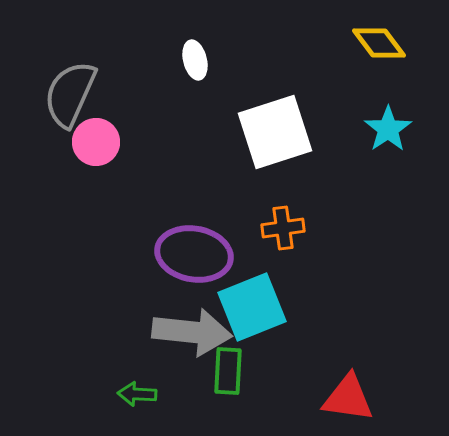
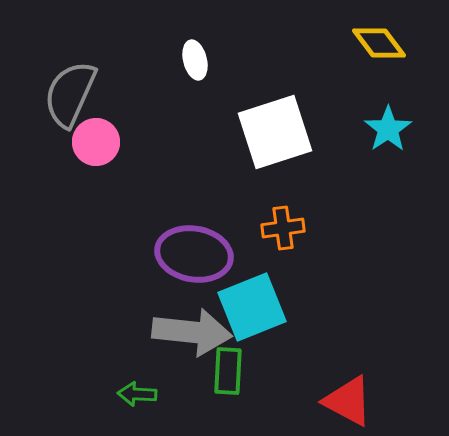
red triangle: moved 3 px down; rotated 20 degrees clockwise
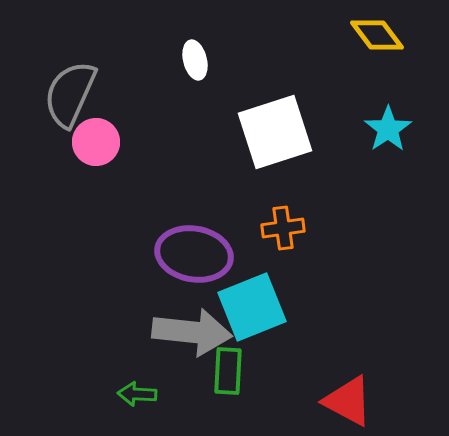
yellow diamond: moved 2 px left, 8 px up
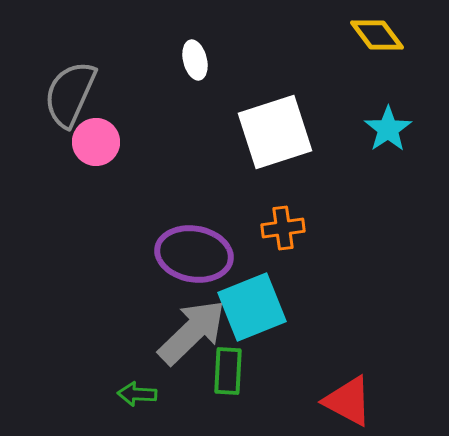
gray arrow: rotated 50 degrees counterclockwise
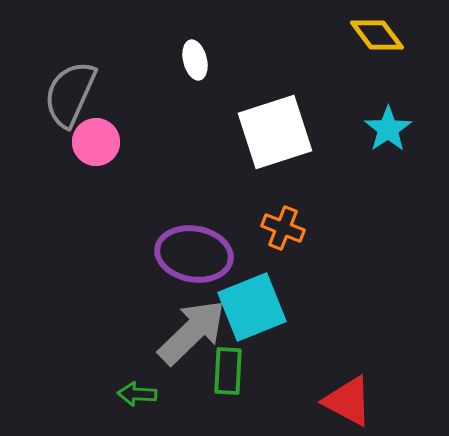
orange cross: rotated 30 degrees clockwise
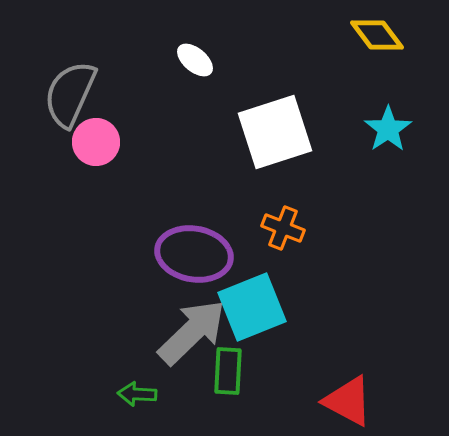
white ellipse: rotated 36 degrees counterclockwise
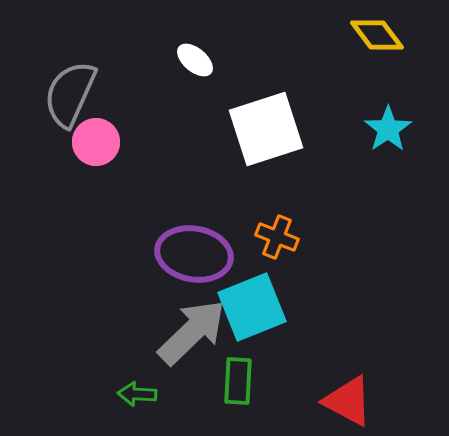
white square: moved 9 px left, 3 px up
orange cross: moved 6 px left, 9 px down
green rectangle: moved 10 px right, 10 px down
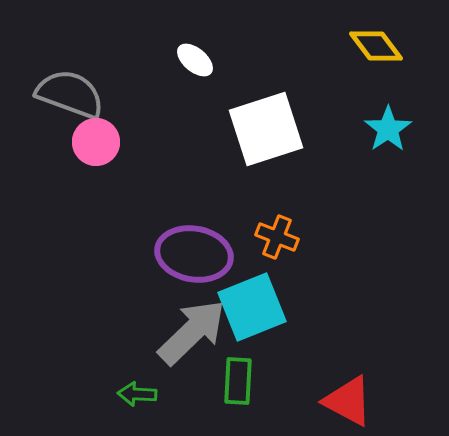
yellow diamond: moved 1 px left, 11 px down
gray semicircle: rotated 86 degrees clockwise
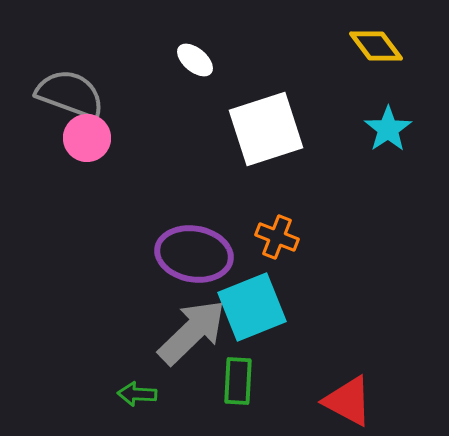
pink circle: moved 9 px left, 4 px up
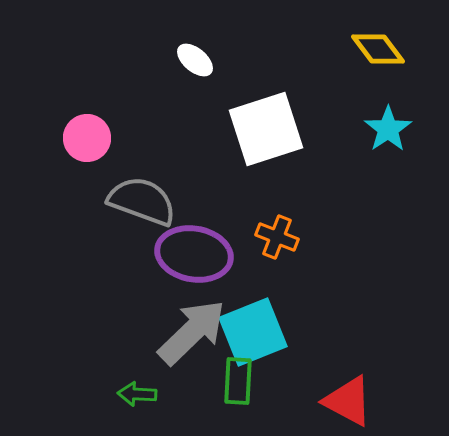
yellow diamond: moved 2 px right, 3 px down
gray semicircle: moved 72 px right, 107 px down
cyan square: moved 1 px right, 25 px down
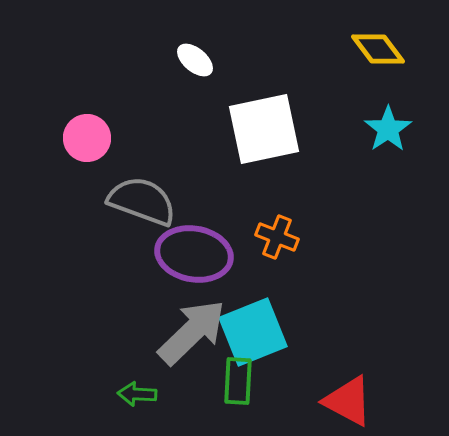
white square: moved 2 px left; rotated 6 degrees clockwise
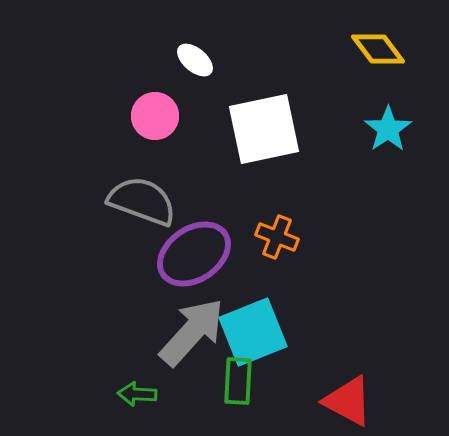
pink circle: moved 68 px right, 22 px up
purple ellipse: rotated 44 degrees counterclockwise
gray arrow: rotated 4 degrees counterclockwise
